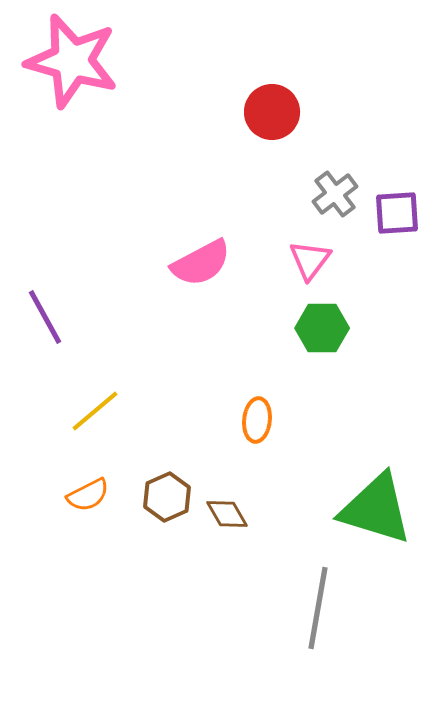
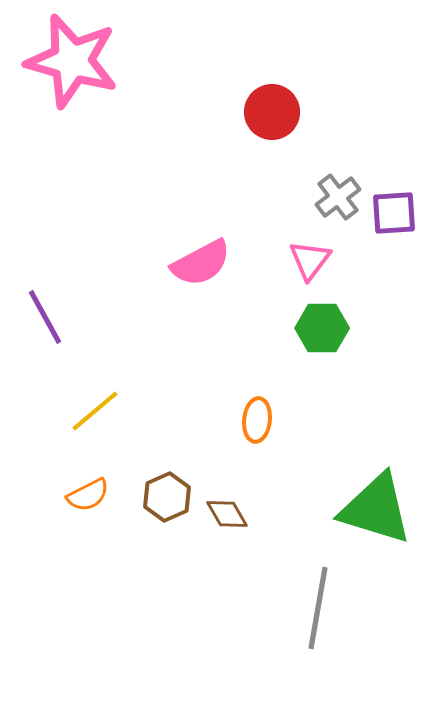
gray cross: moved 3 px right, 3 px down
purple square: moved 3 px left
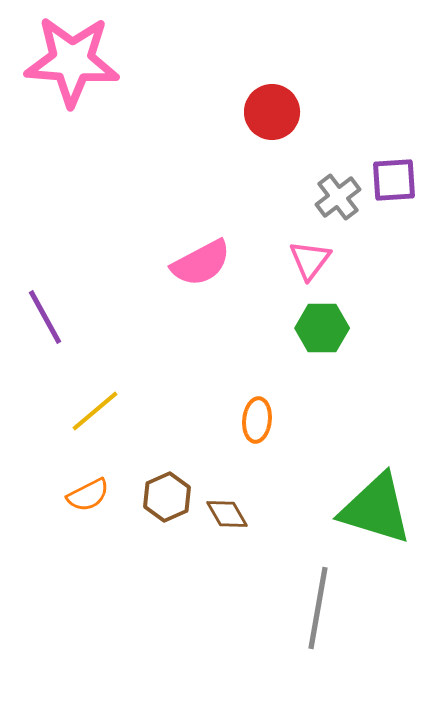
pink star: rotated 12 degrees counterclockwise
purple square: moved 33 px up
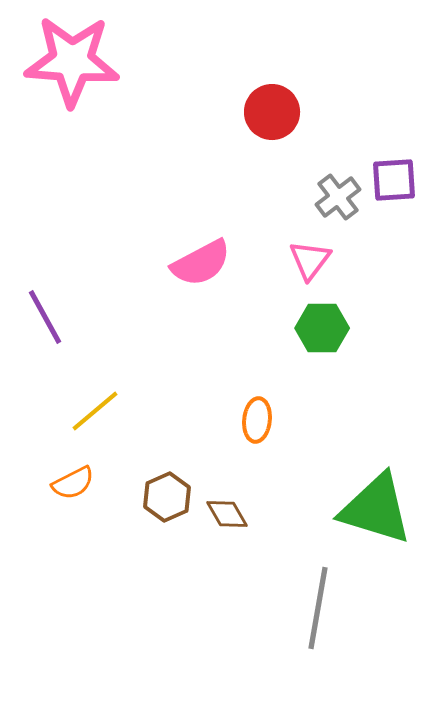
orange semicircle: moved 15 px left, 12 px up
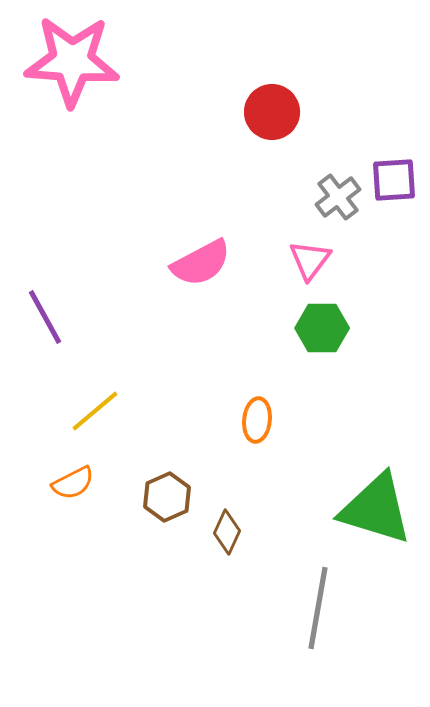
brown diamond: moved 18 px down; rotated 54 degrees clockwise
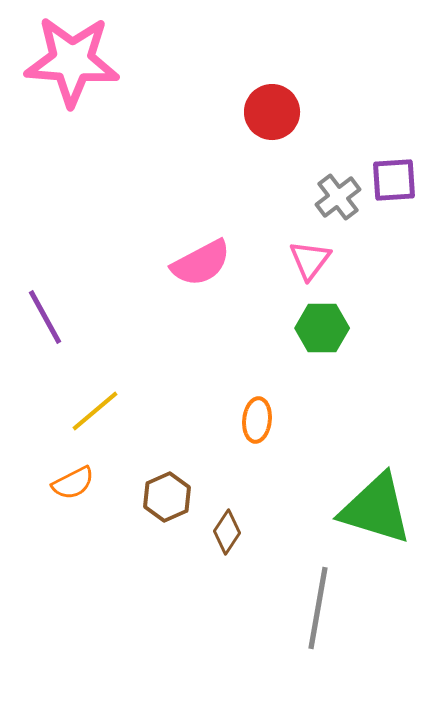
brown diamond: rotated 9 degrees clockwise
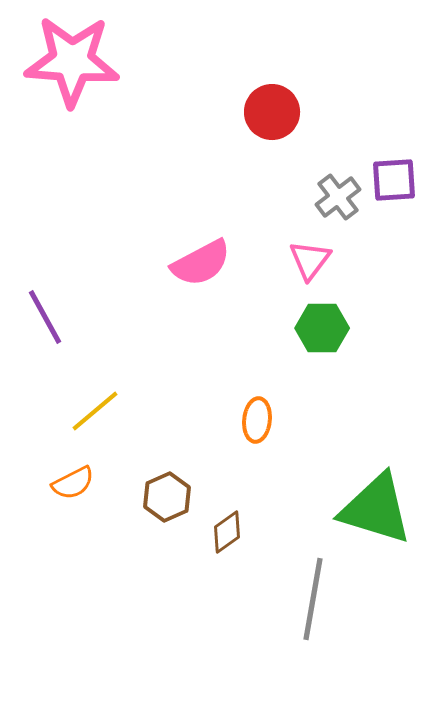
brown diamond: rotated 21 degrees clockwise
gray line: moved 5 px left, 9 px up
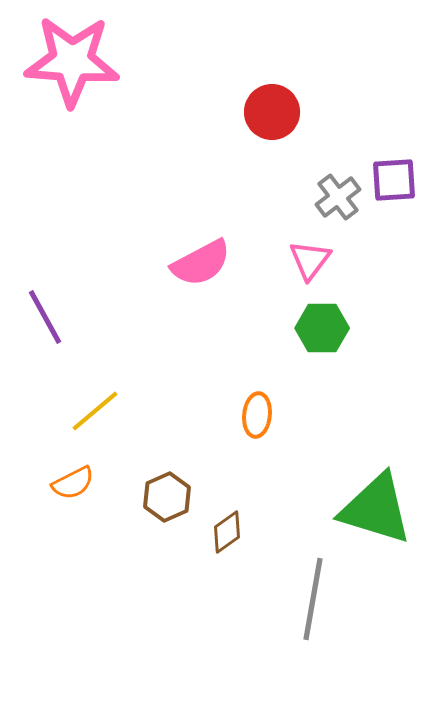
orange ellipse: moved 5 px up
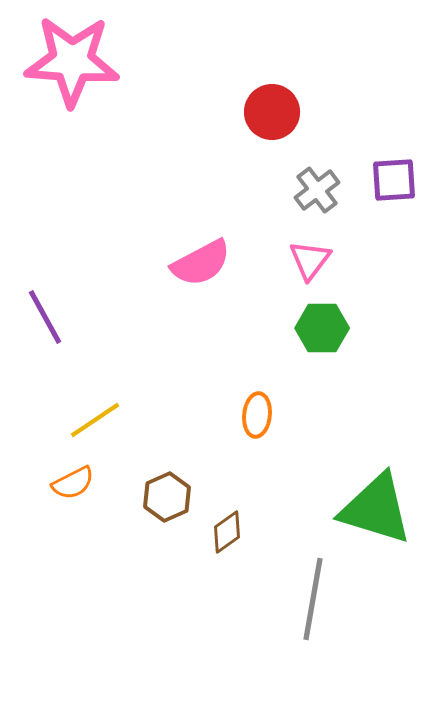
gray cross: moved 21 px left, 7 px up
yellow line: moved 9 px down; rotated 6 degrees clockwise
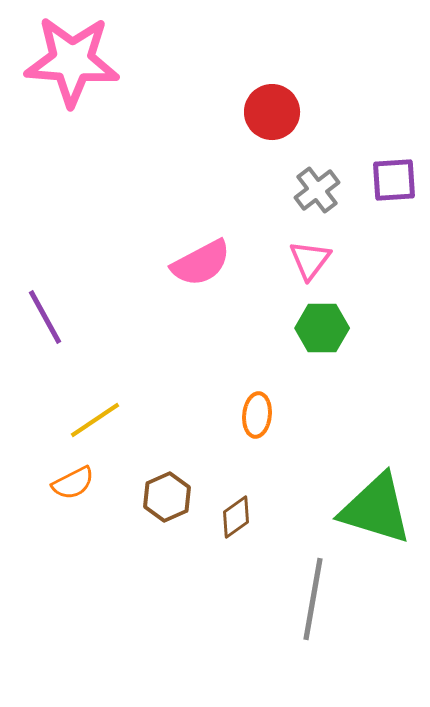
brown diamond: moved 9 px right, 15 px up
